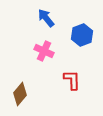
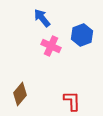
blue arrow: moved 4 px left
pink cross: moved 7 px right, 5 px up
red L-shape: moved 21 px down
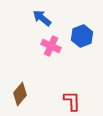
blue arrow: rotated 12 degrees counterclockwise
blue hexagon: moved 1 px down
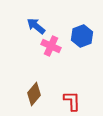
blue arrow: moved 6 px left, 8 px down
brown diamond: moved 14 px right
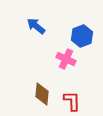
pink cross: moved 15 px right, 13 px down
brown diamond: moved 8 px right; rotated 35 degrees counterclockwise
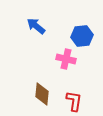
blue hexagon: rotated 15 degrees clockwise
pink cross: rotated 12 degrees counterclockwise
red L-shape: moved 2 px right; rotated 10 degrees clockwise
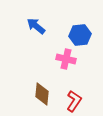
blue hexagon: moved 2 px left, 1 px up
red L-shape: rotated 25 degrees clockwise
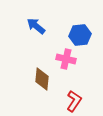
brown diamond: moved 15 px up
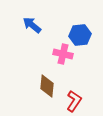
blue arrow: moved 4 px left, 1 px up
pink cross: moved 3 px left, 5 px up
brown diamond: moved 5 px right, 7 px down
